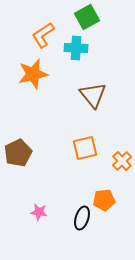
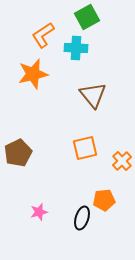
pink star: rotated 24 degrees counterclockwise
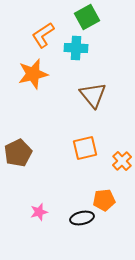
black ellipse: rotated 60 degrees clockwise
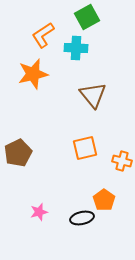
orange cross: rotated 30 degrees counterclockwise
orange pentagon: rotated 30 degrees counterclockwise
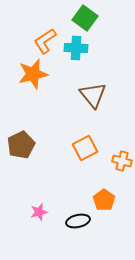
green square: moved 2 px left, 1 px down; rotated 25 degrees counterclockwise
orange L-shape: moved 2 px right, 6 px down
orange square: rotated 15 degrees counterclockwise
brown pentagon: moved 3 px right, 8 px up
black ellipse: moved 4 px left, 3 px down
